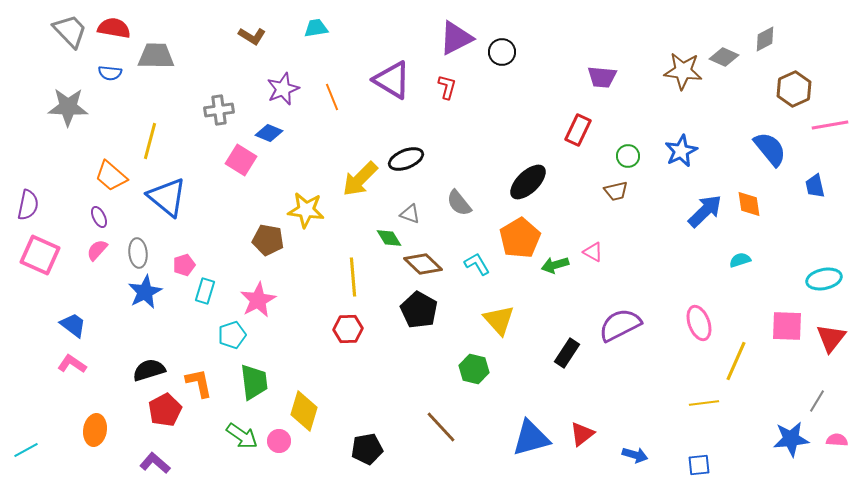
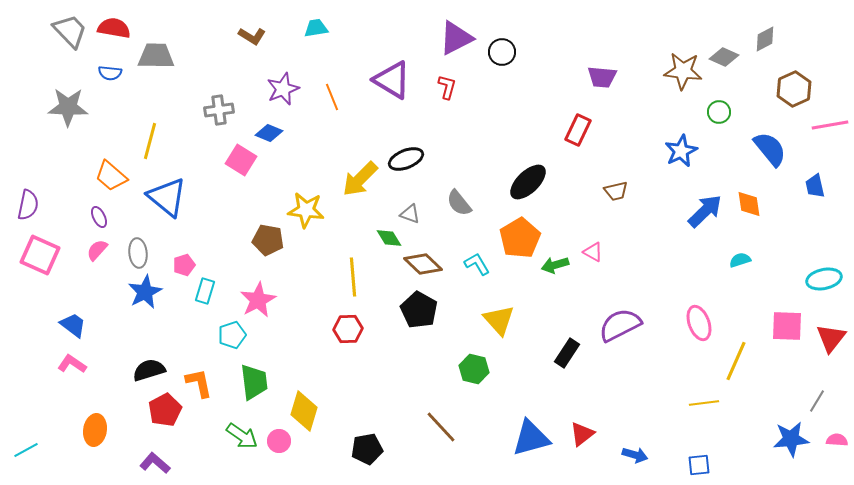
green circle at (628, 156): moved 91 px right, 44 px up
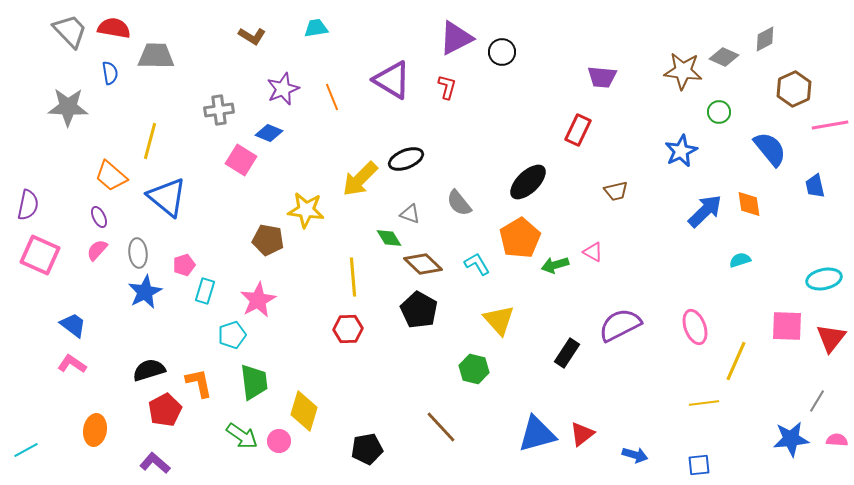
blue semicircle at (110, 73): rotated 105 degrees counterclockwise
pink ellipse at (699, 323): moved 4 px left, 4 px down
blue triangle at (531, 438): moved 6 px right, 4 px up
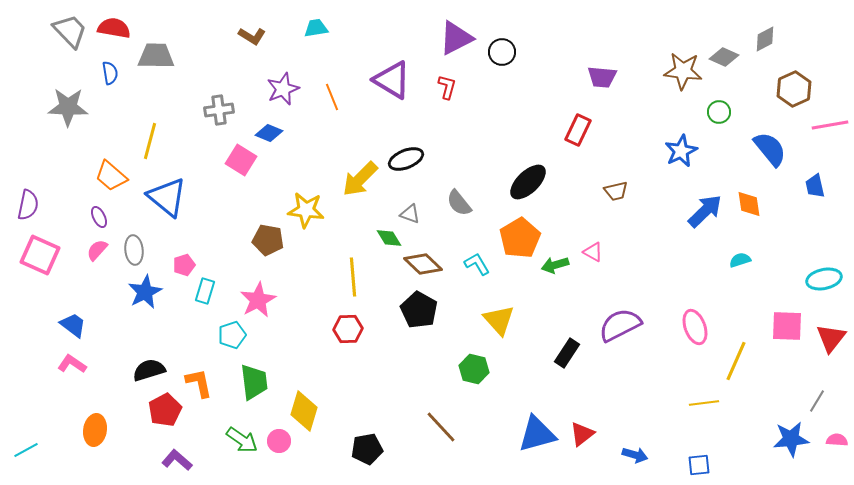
gray ellipse at (138, 253): moved 4 px left, 3 px up
green arrow at (242, 436): moved 4 px down
purple L-shape at (155, 463): moved 22 px right, 3 px up
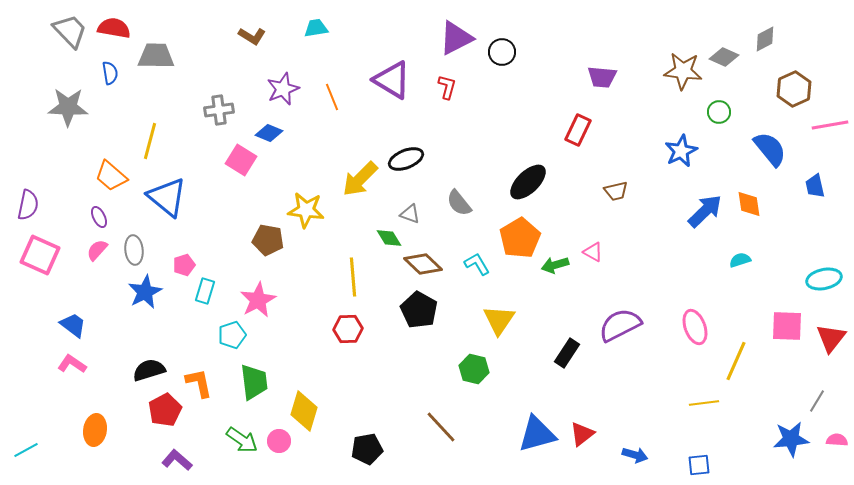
yellow triangle at (499, 320): rotated 16 degrees clockwise
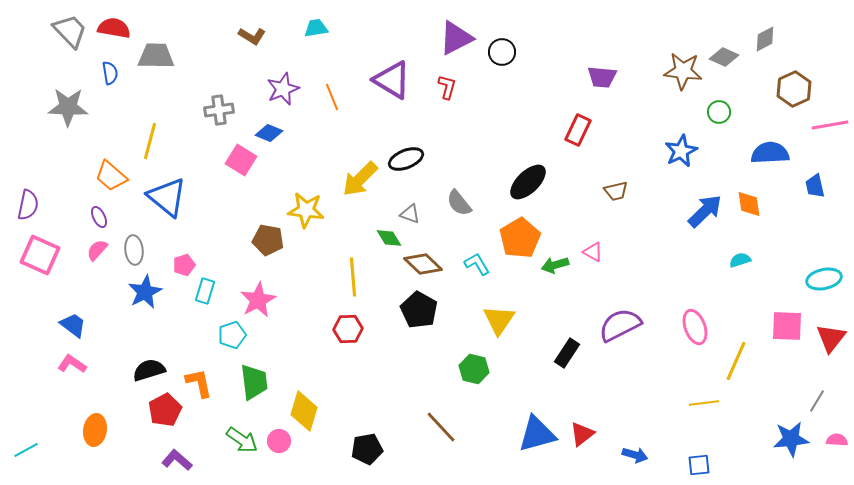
blue semicircle at (770, 149): moved 4 px down; rotated 54 degrees counterclockwise
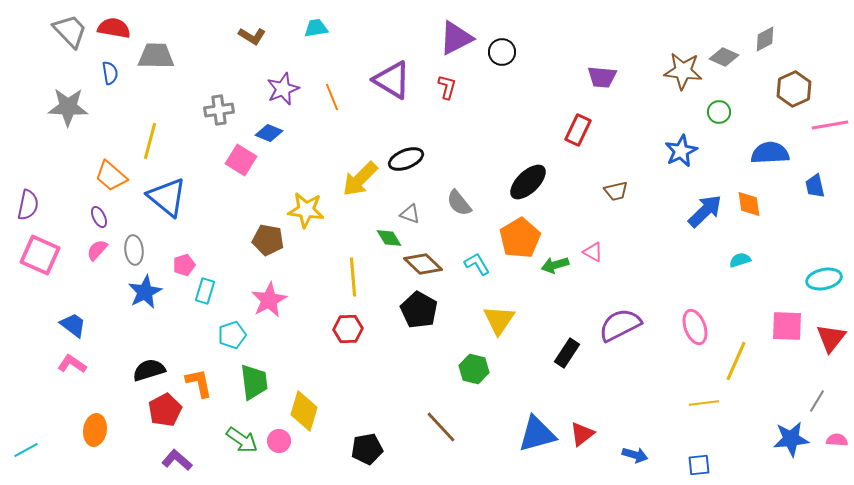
pink star at (258, 300): moved 11 px right
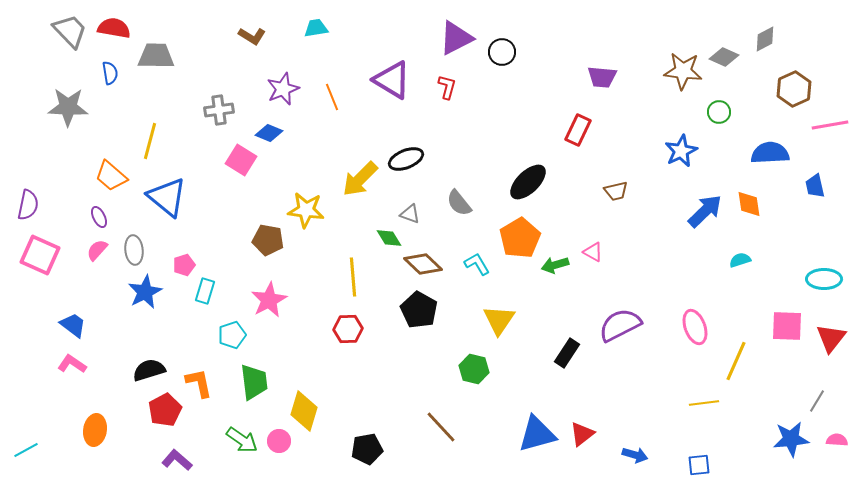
cyan ellipse at (824, 279): rotated 12 degrees clockwise
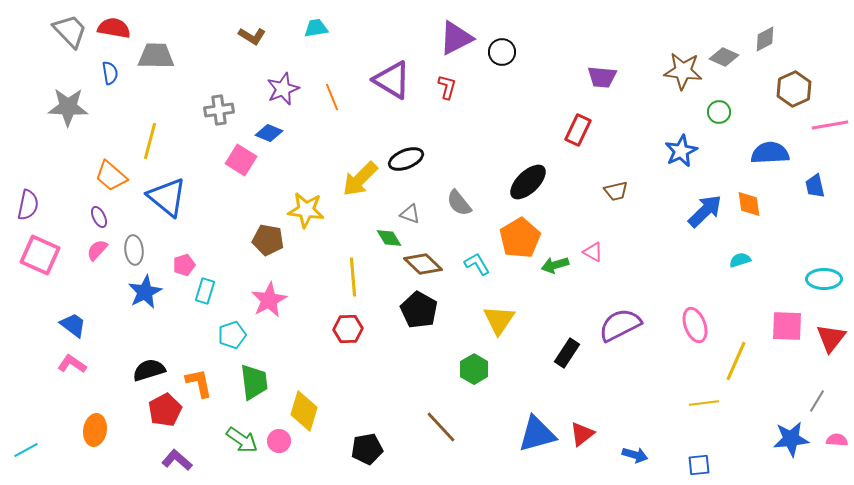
pink ellipse at (695, 327): moved 2 px up
green hexagon at (474, 369): rotated 16 degrees clockwise
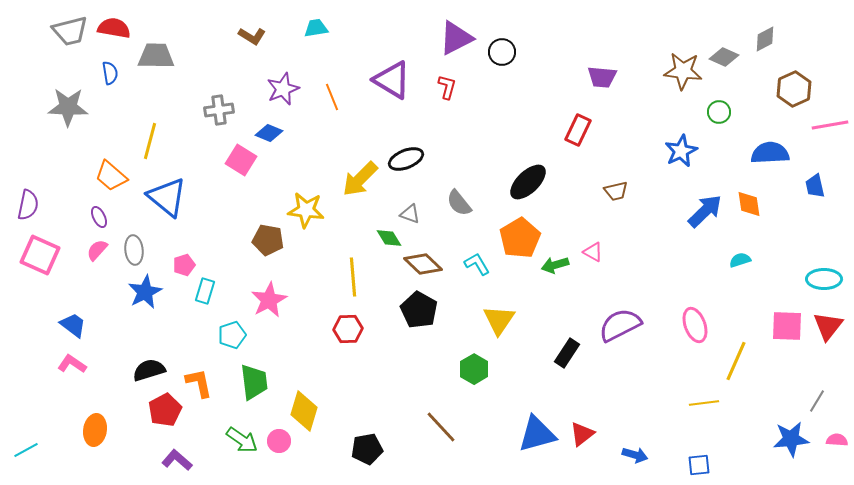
gray trapezoid at (70, 31): rotated 120 degrees clockwise
red triangle at (831, 338): moved 3 px left, 12 px up
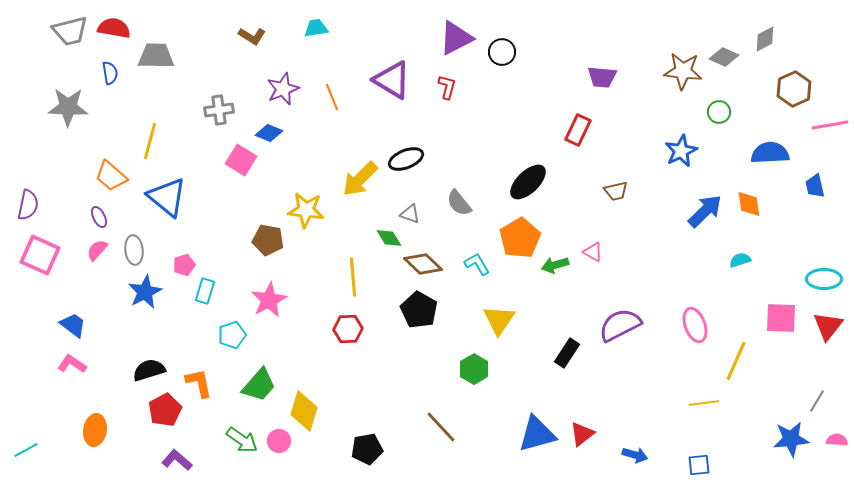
pink square at (787, 326): moved 6 px left, 8 px up
green trapezoid at (254, 382): moved 5 px right, 3 px down; rotated 48 degrees clockwise
